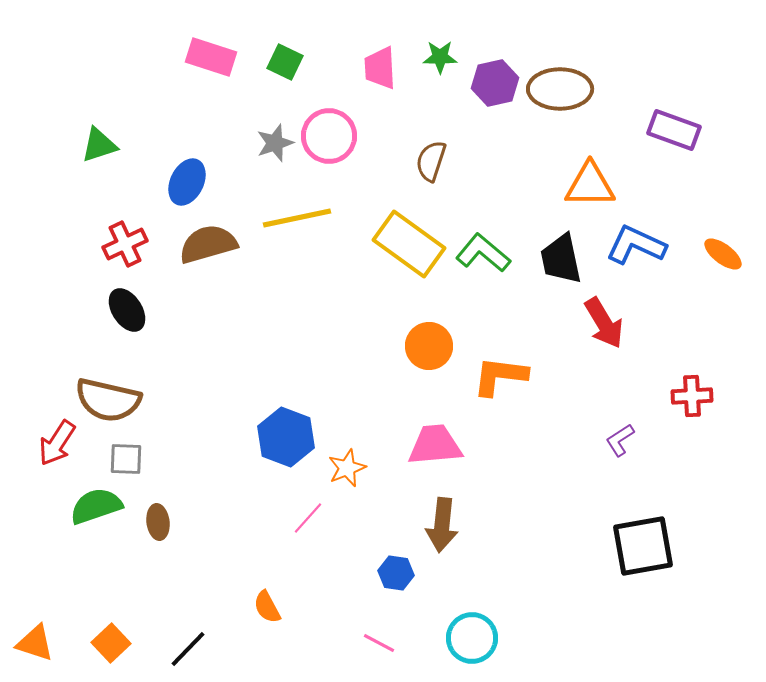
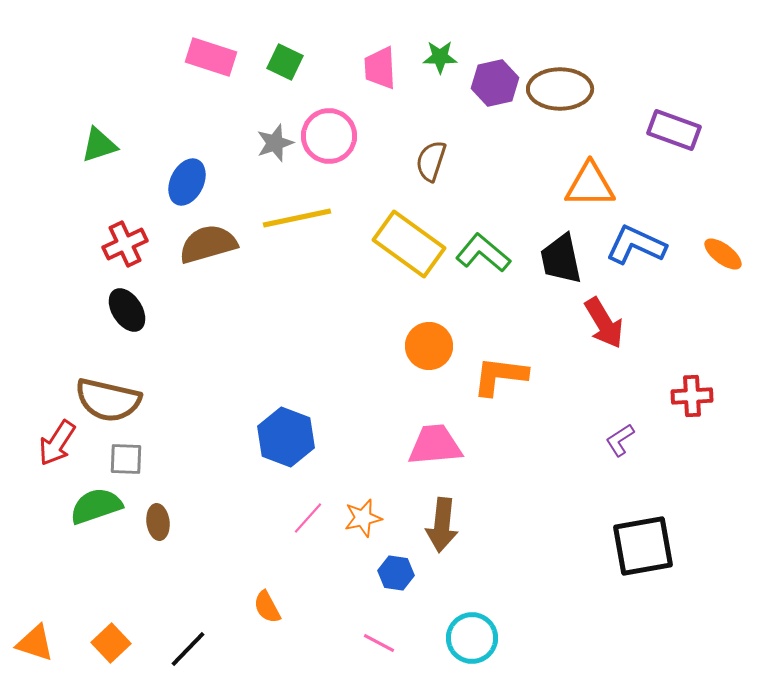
orange star at (347, 468): moved 16 px right, 50 px down; rotated 9 degrees clockwise
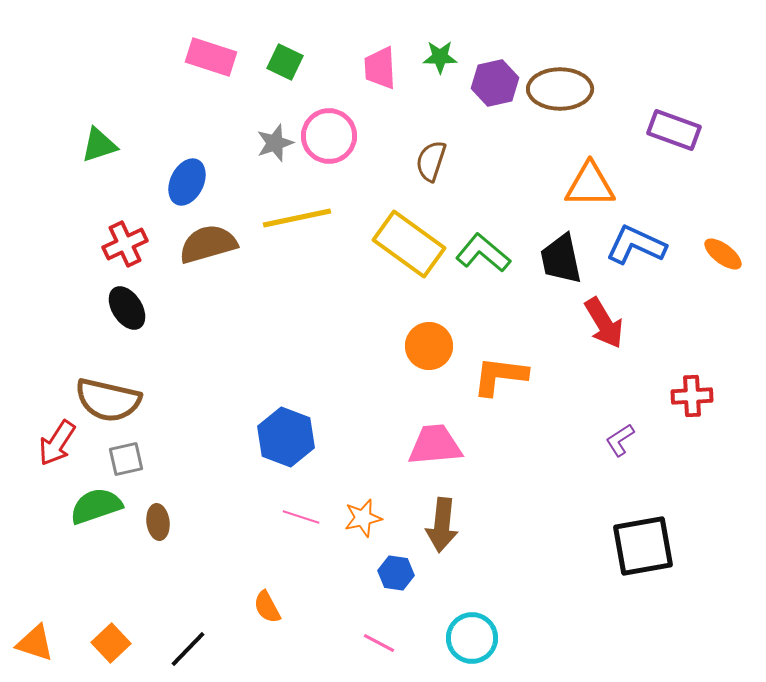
black ellipse at (127, 310): moved 2 px up
gray square at (126, 459): rotated 15 degrees counterclockwise
pink line at (308, 518): moved 7 px left, 1 px up; rotated 66 degrees clockwise
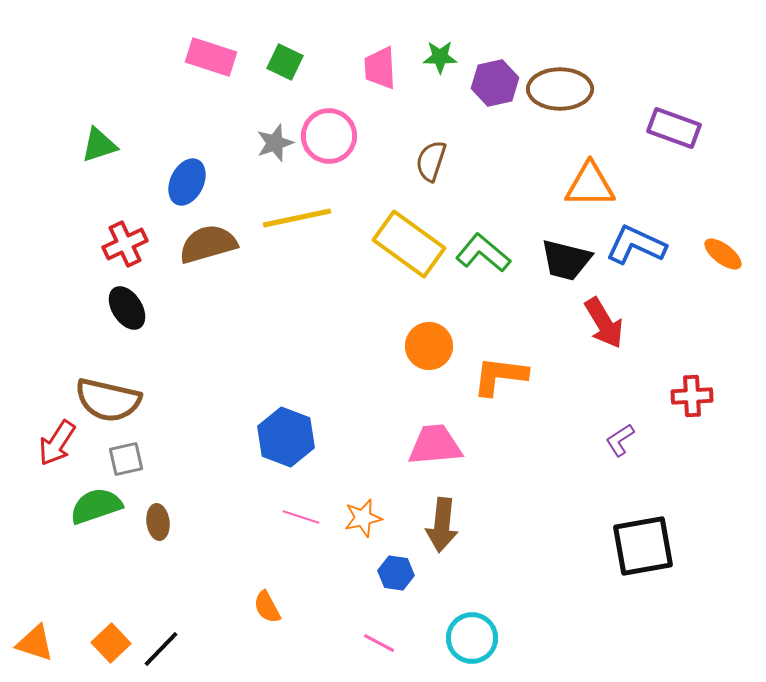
purple rectangle at (674, 130): moved 2 px up
black trapezoid at (561, 259): moved 5 px right, 1 px down; rotated 64 degrees counterclockwise
black line at (188, 649): moved 27 px left
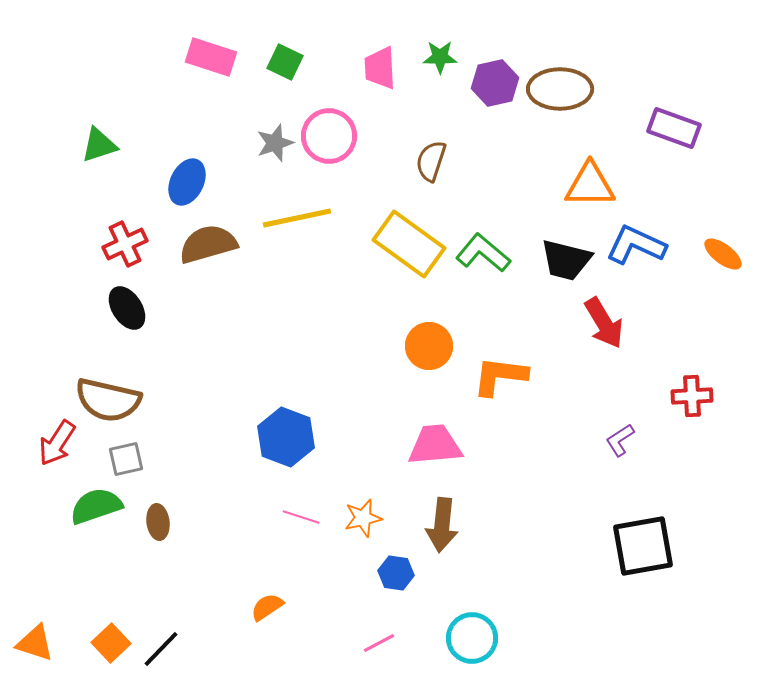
orange semicircle at (267, 607): rotated 84 degrees clockwise
pink line at (379, 643): rotated 56 degrees counterclockwise
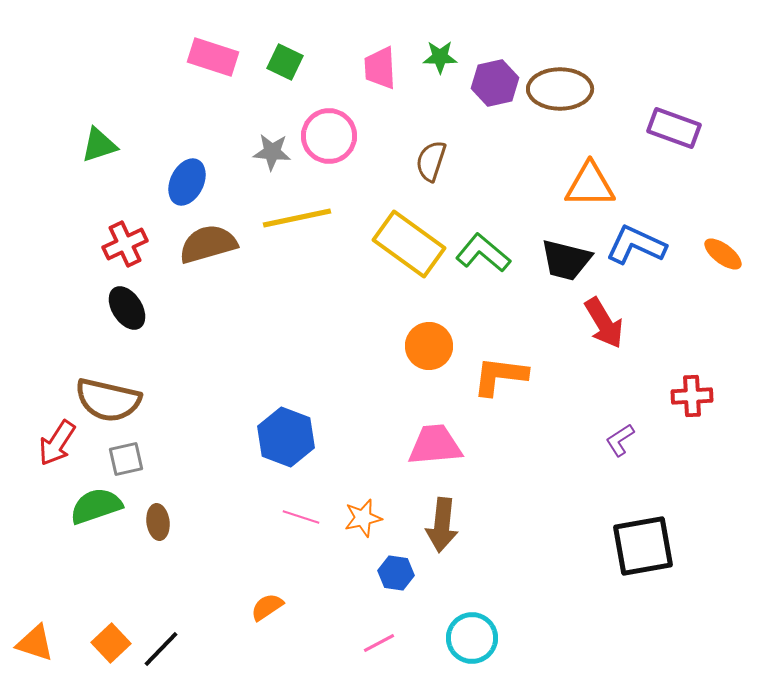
pink rectangle at (211, 57): moved 2 px right
gray star at (275, 143): moved 3 px left, 9 px down; rotated 24 degrees clockwise
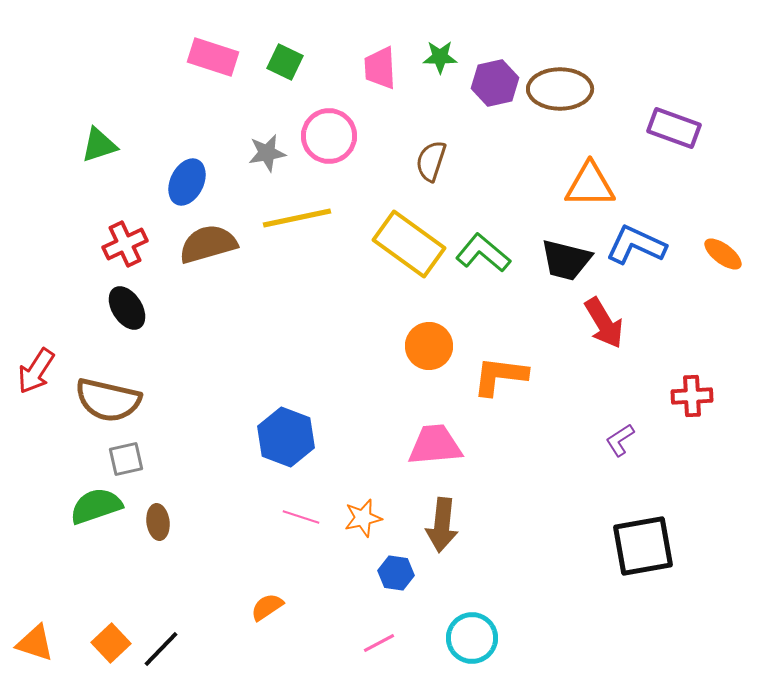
gray star at (272, 152): moved 5 px left, 1 px down; rotated 15 degrees counterclockwise
red arrow at (57, 443): moved 21 px left, 72 px up
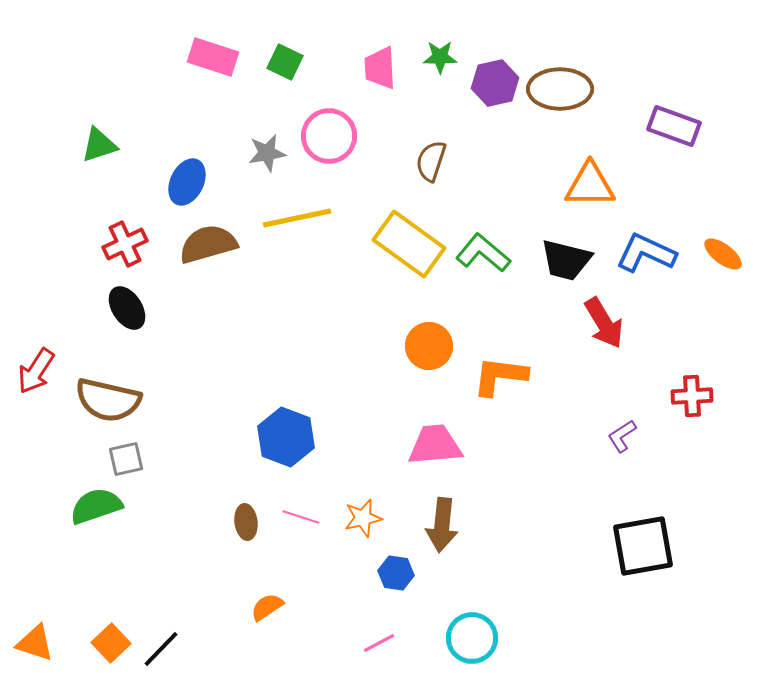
purple rectangle at (674, 128): moved 2 px up
blue L-shape at (636, 245): moved 10 px right, 8 px down
purple L-shape at (620, 440): moved 2 px right, 4 px up
brown ellipse at (158, 522): moved 88 px right
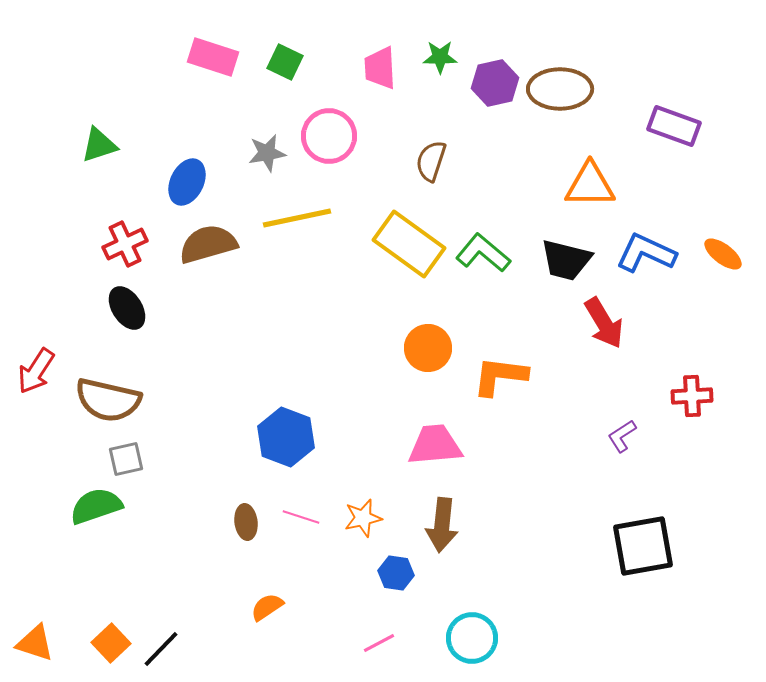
orange circle at (429, 346): moved 1 px left, 2 px down
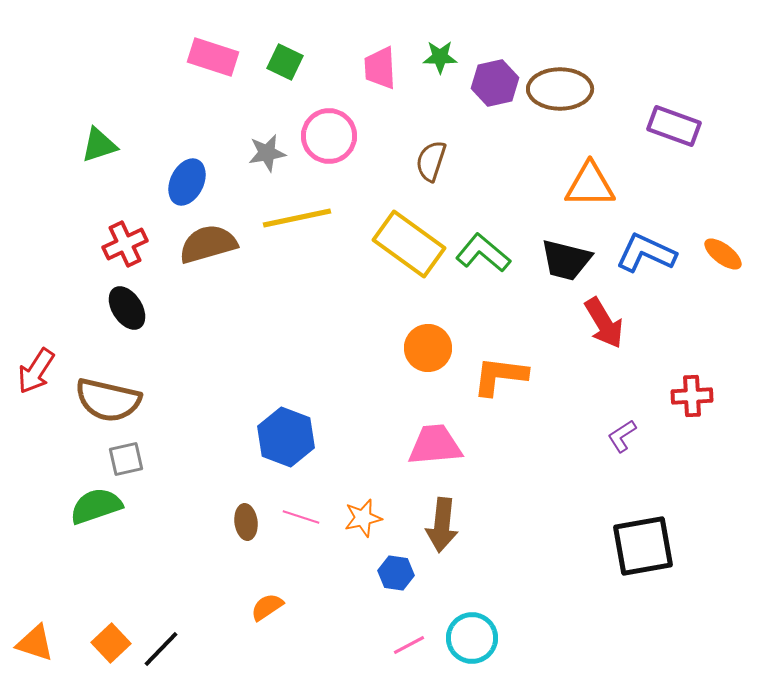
pink line at (379, 643): moved 30 px right, 2 px down
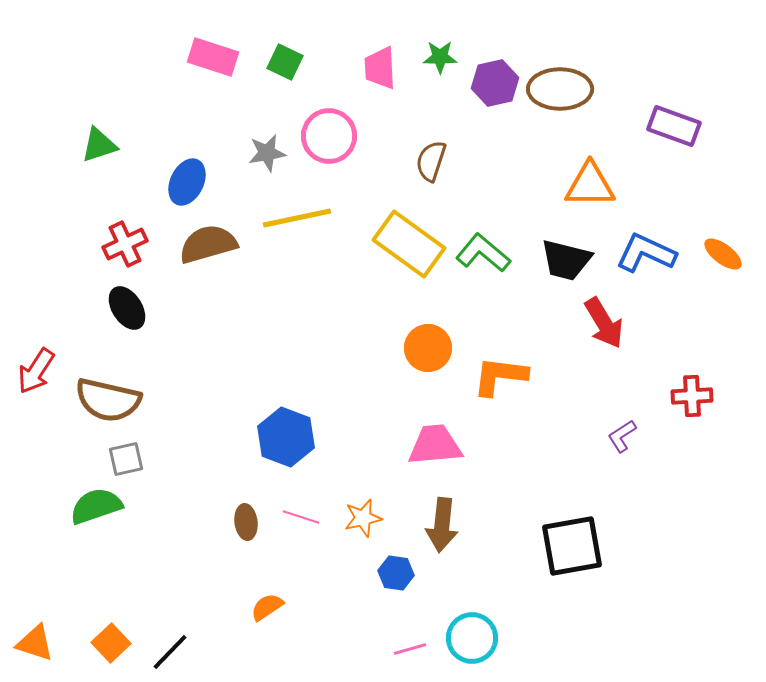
black square at (643, 546): moved 71 px left
pink line at (409, 645): moved 1 px right, 4 px down; rotated 12 degrees clockwise
black line at (161, 649): moved 9 px right, 3 px down
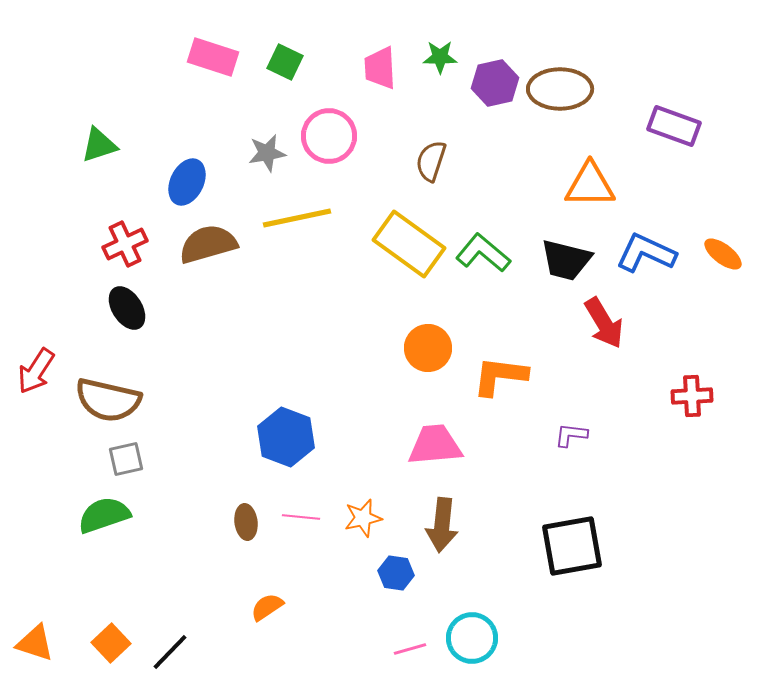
purple L-shape at (622, 436): moved 51 px left, 1 px up; rotated 40 degrees clockwise
green semicircle at (96, 506): moved 8 px right, 9 px down
pink line at (301, 517): rotated 12 degrees counterclockwise
